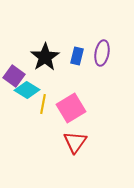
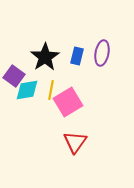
cyan diamond: rotated 40 degrees counterclockwise
yellow line: moved 8 px right, 14 px up
pink square: moved 3 px left, 6 px up
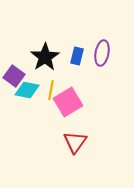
cyan diamond: rotated 20 degrees clockwise
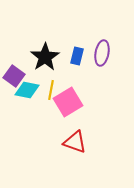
red triangle: rotated 45 degrees counterclockwise
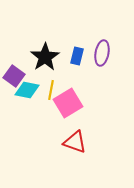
pink square: moved 1 px down
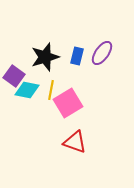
purple ellipse: rotated 25 degrees clockwise
black star: rotated 16 degrees clockwise
